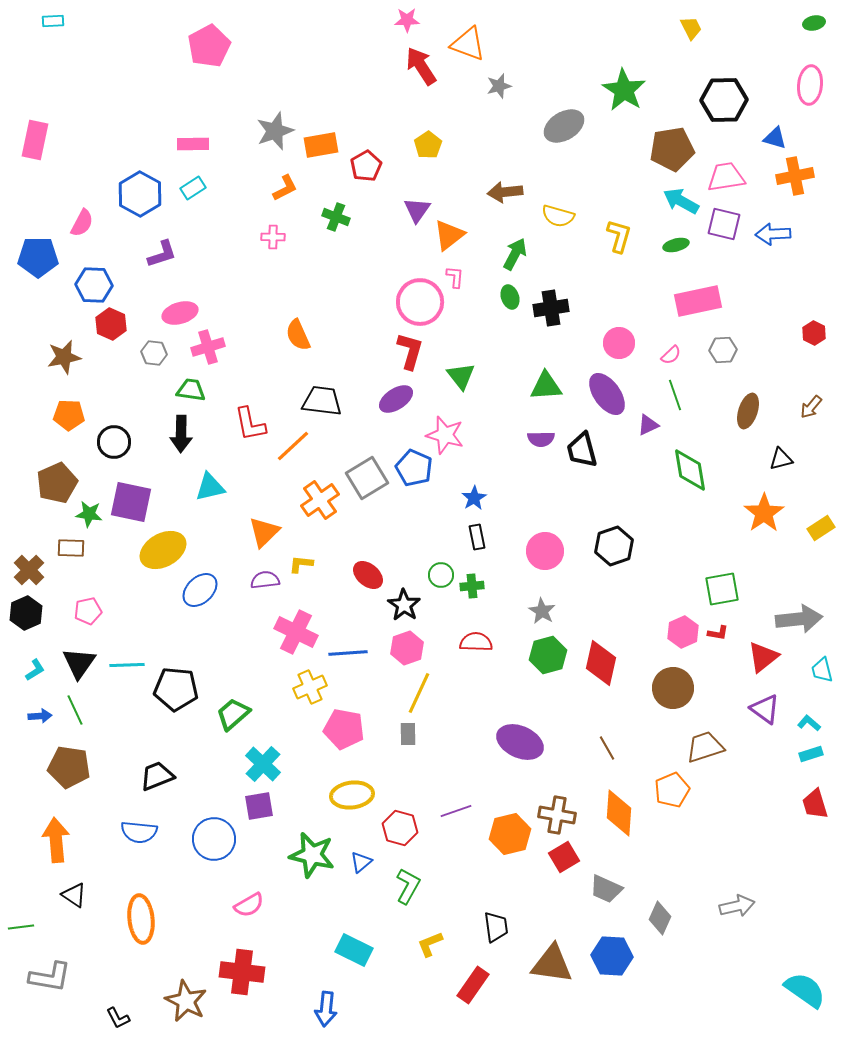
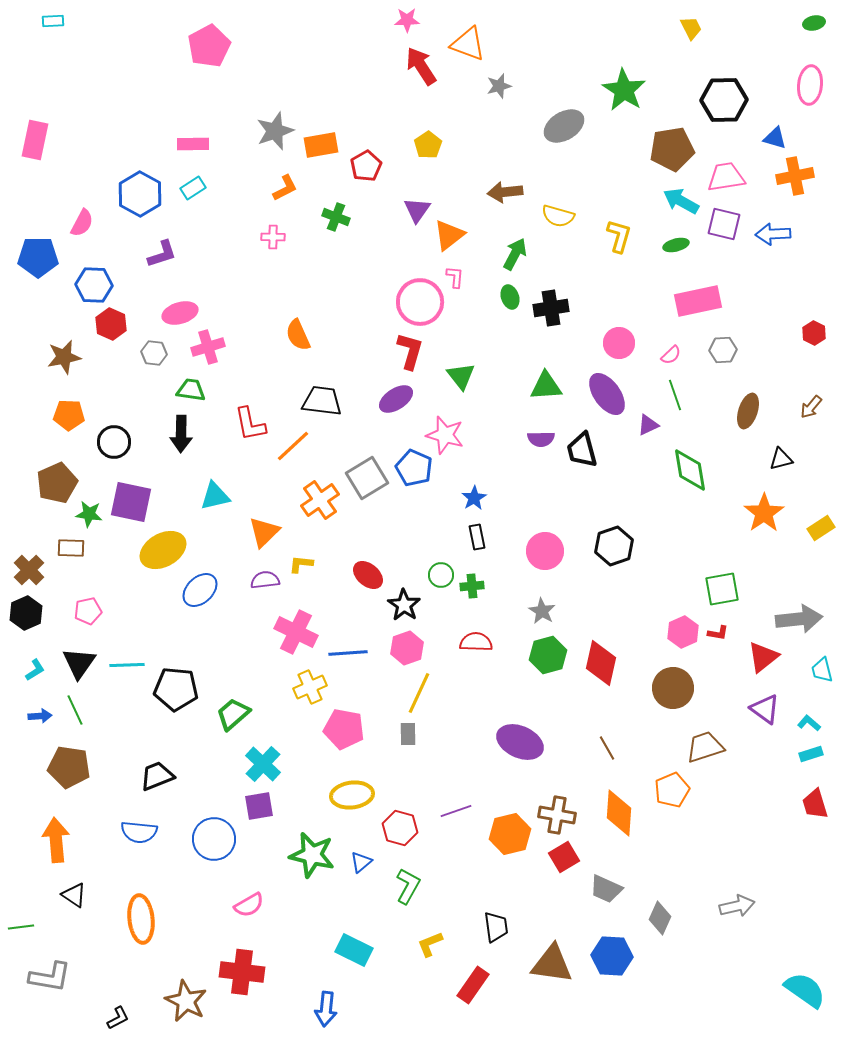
cyan triangle at (210, 487): moved 5 px right, 9 px down
black L-shape at (118, 1018): rotated 90 degrees counterclockwise
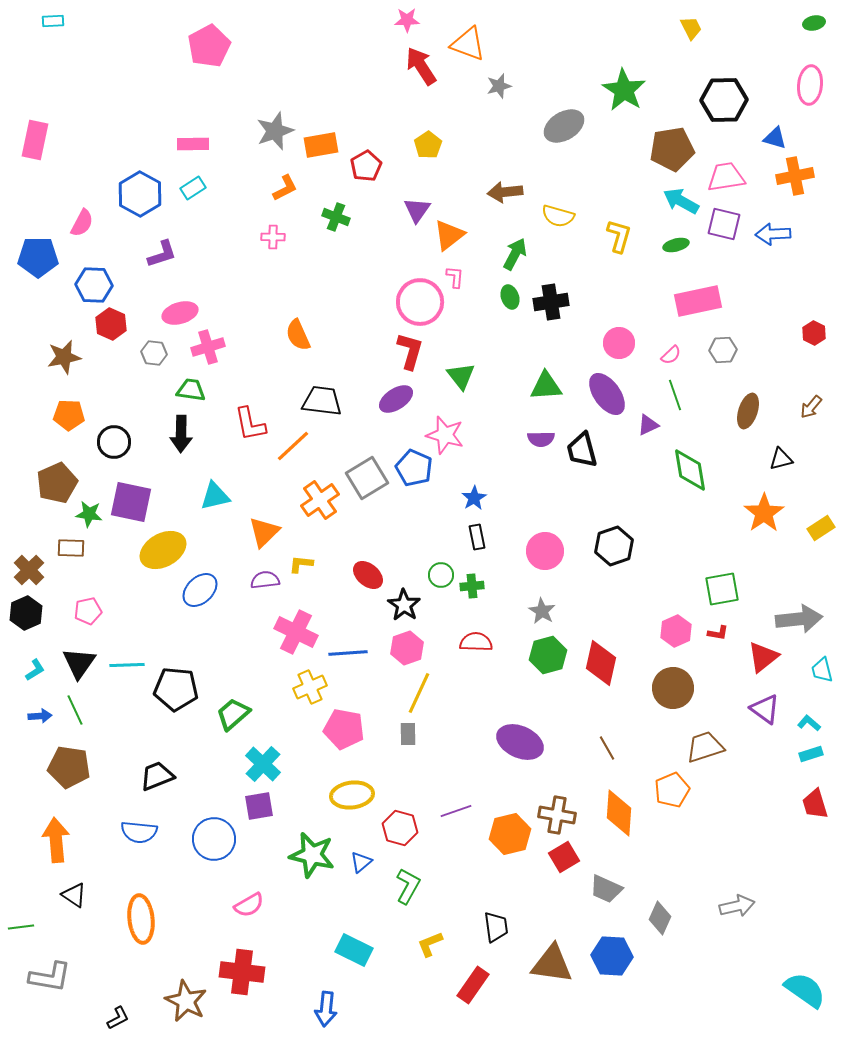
black cross at (551, 308): moved 6 px up
pink hexagon at (683, 632): moved 7 px left, 1 px up
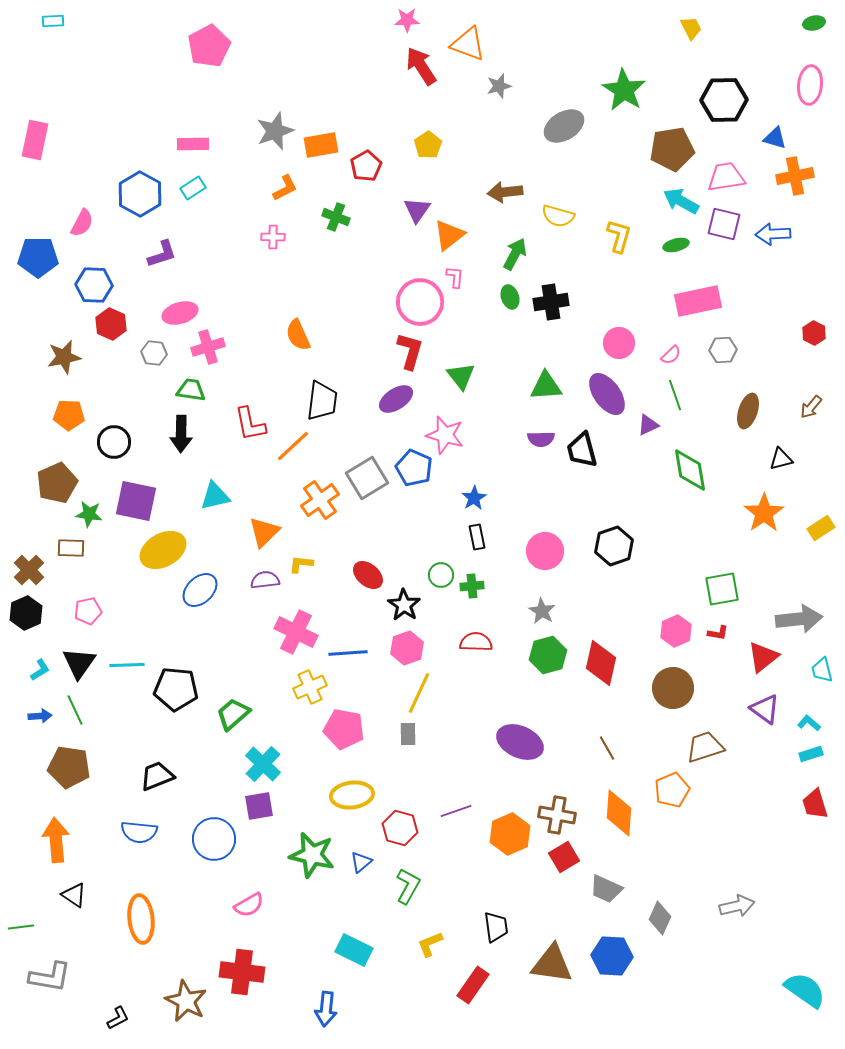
black trapezoid at (322, 401): rotated 90 degrees clockwise
purple square at (131, 502): moved 5 px right, 1 px up
cyan L-shape at (35, 670): moved 5 px right
orange hexagon at (510, 834): rotated 9 degrees counterclockwise
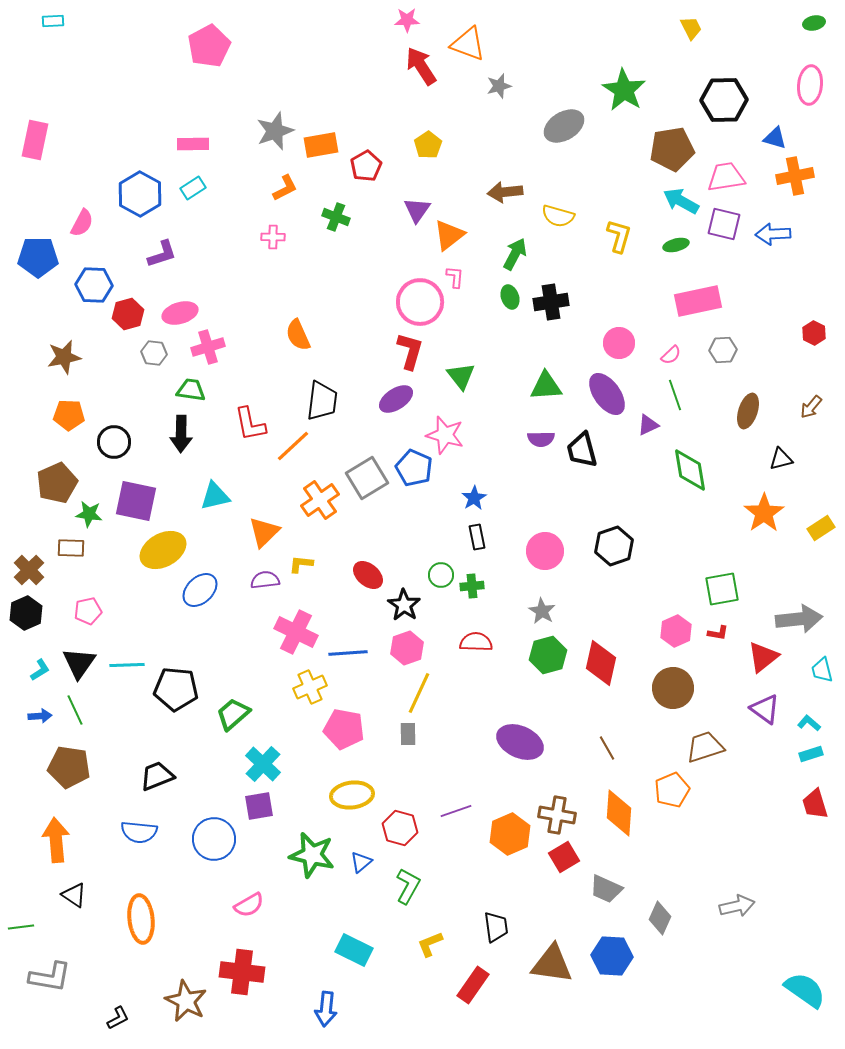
red hexagon at (111, 324): moved 17 px right, 10 px up; rotated 20 degrees clockwise
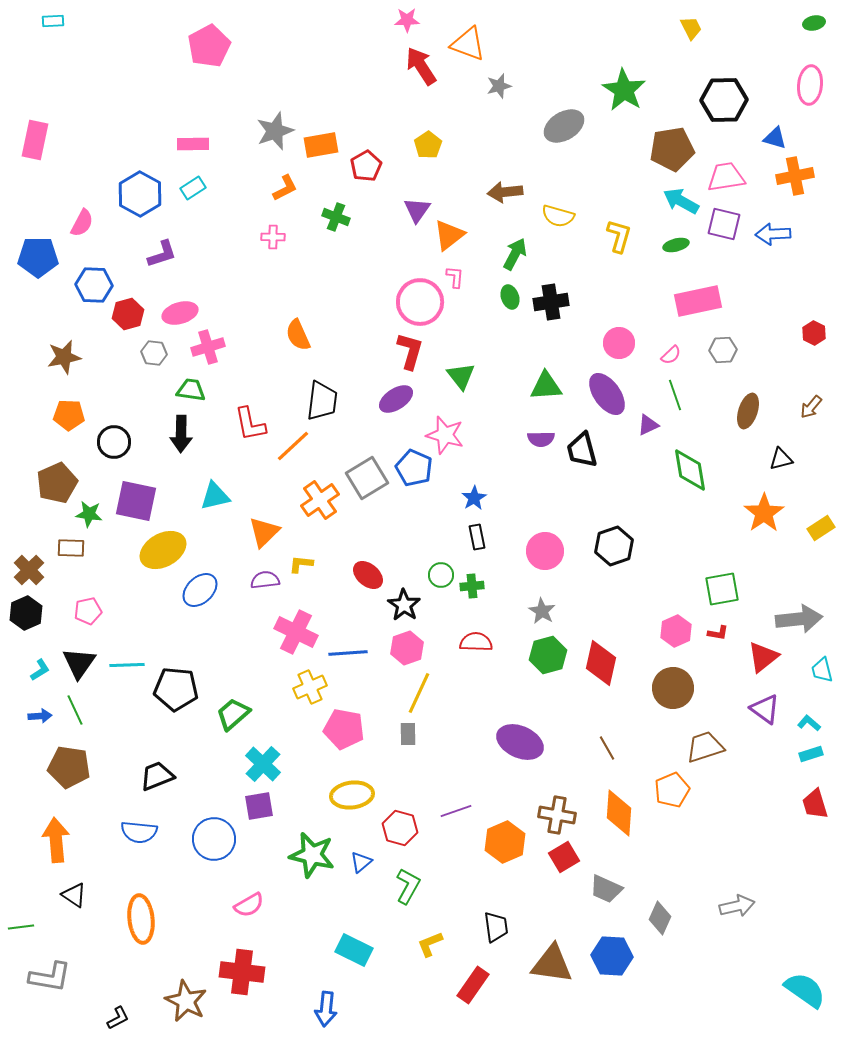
orange hexagon at (510, 834): moved 5 px left, 8 px down
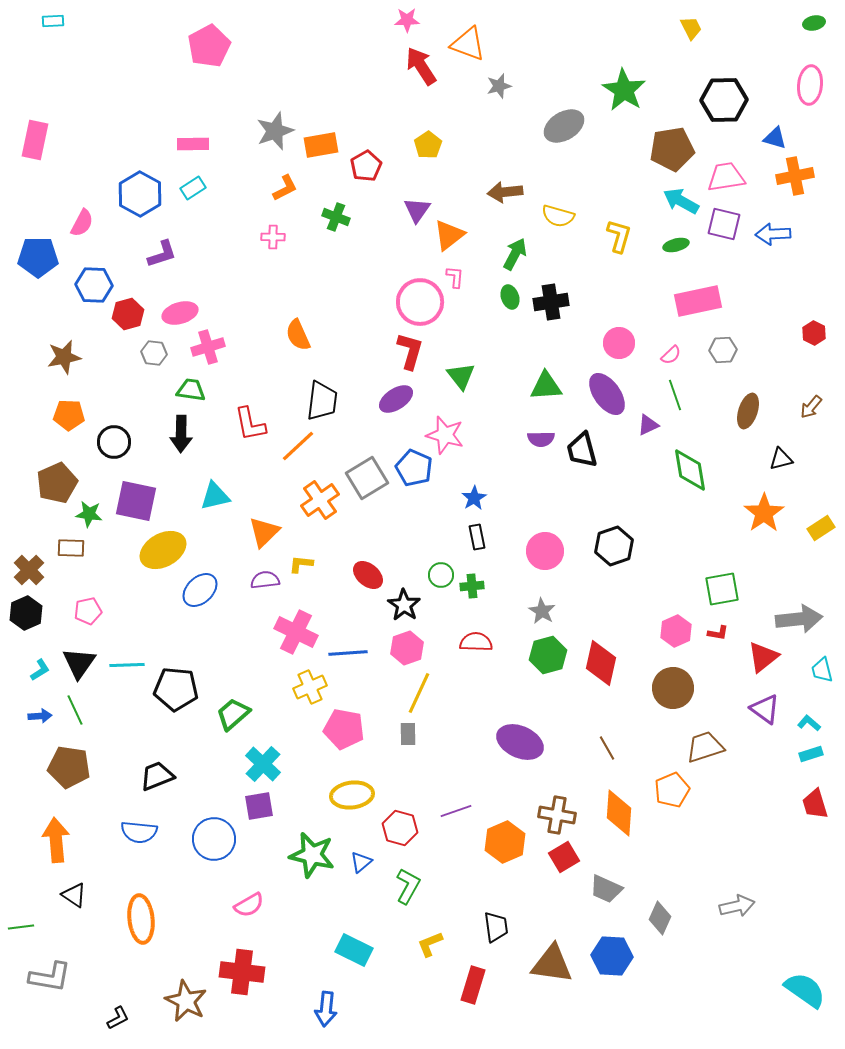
orange line at (293, 446): moved 5 px right
red rectangle at (473, 985): rotated 18 degrees counterclockwise
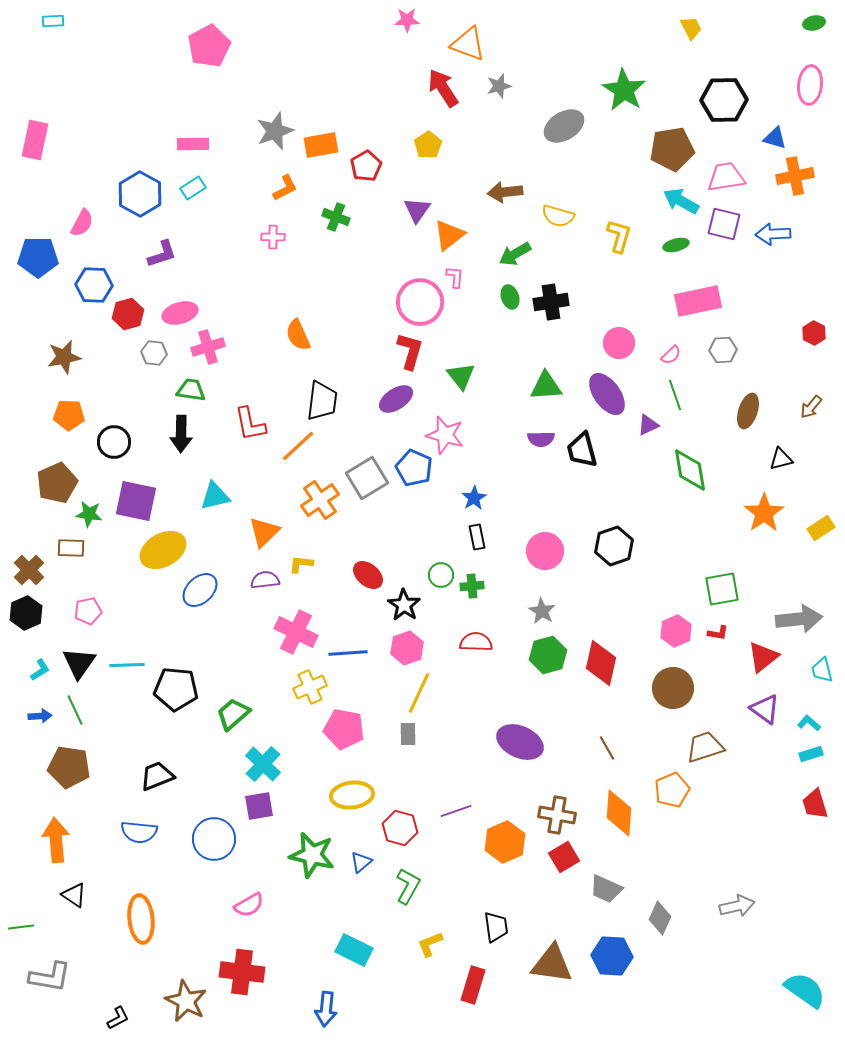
red arrow at (421, 66): moved 22 px right, 22 px down
green arrow at (515, 254): rotated 148 degrees counterclockwise
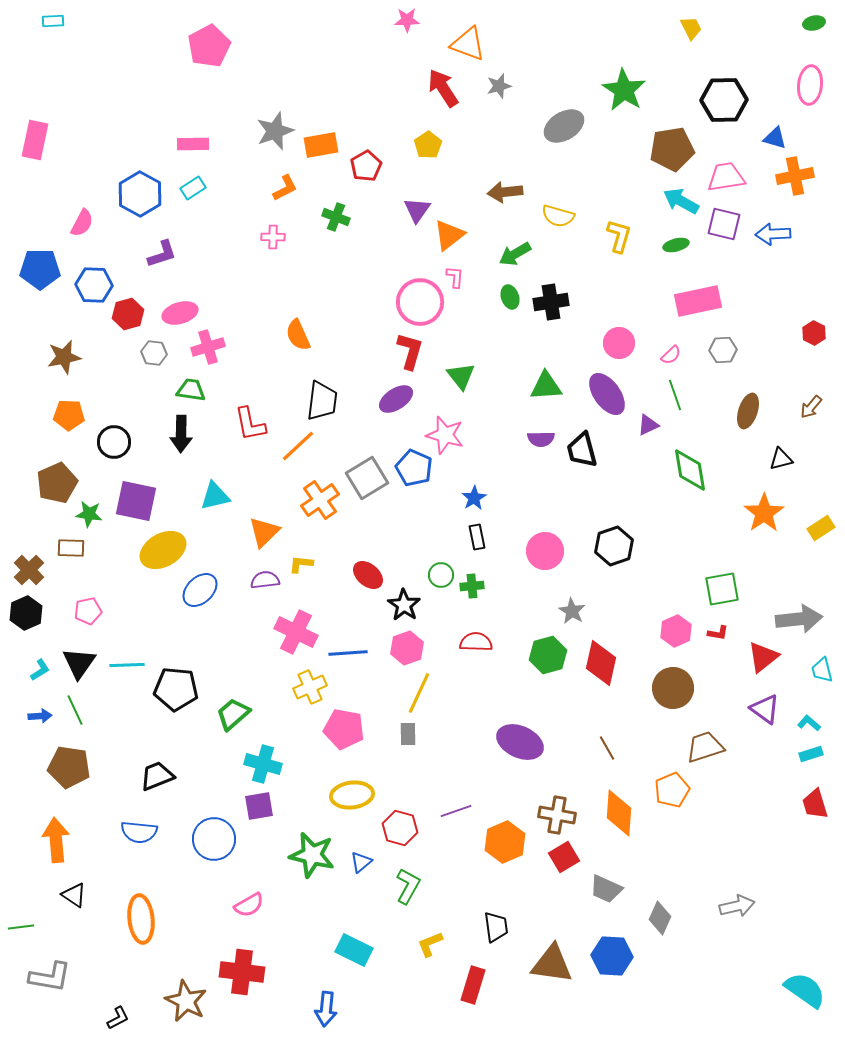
blue pentagon at (38, 257): moved 2 px right, 12 px down
gray star at (542, 611): moved 30 px right
cyan cross at (263, 764): rotated 27 degrees counterclockwise
